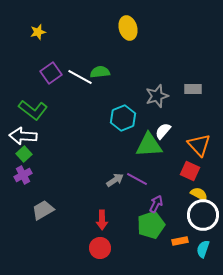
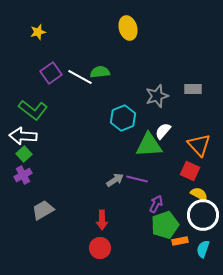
purple line: rotated 15 degrees counterclockwise
green pentagon: moved 14 px right
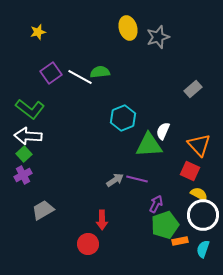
gray rectangle: rotated 42 degrees counterclockwise
gray star: moved 1 px right, 59 px up
green L-shape: moved 3 px left, 1 px up
white semicircle: rotated 18 degrees counterclockwise
white arrow: moved 5 px right
red circle: moved 12 px left, 4 px up
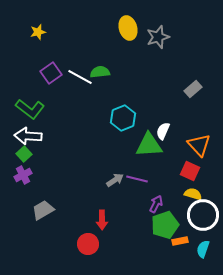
yellow semicircle: moved 6 px left; rotated 12 degrees counterclockwise
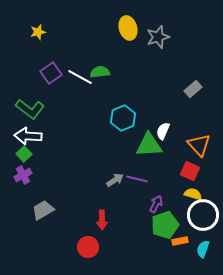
red circle: moved 3 px down
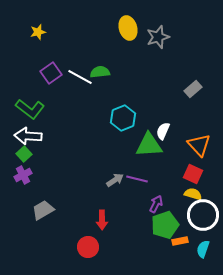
red square: moved 3 px right, 3 px down
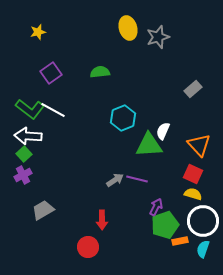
white line: moved 27 px left, 33 px down
purple arrow: moved 3 px down
white circle: moved 6 px down
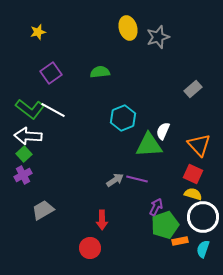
white circle: moved 4 px up
red circle: moved 2 px right, 1 px down
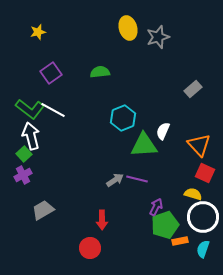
white arrow: moved 3 px right; rotated 72 degrees clockwise
green triangle: moved 5 px left
red square: moved 12 px right, 1 px up
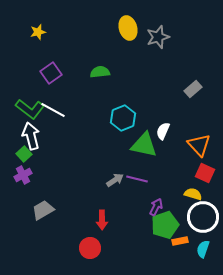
green triangle: rotated 16 degrees clockwise
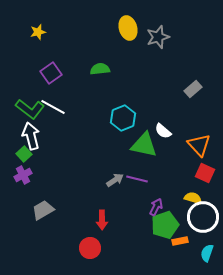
green semicircle: moved 3 px up
white line: moved 3 px up
white semicircle: rotated 72 degrees counterclockwise
yellow semicircle: moved 4 px down
cyan semicircle: moved 4 px right, 4 px down
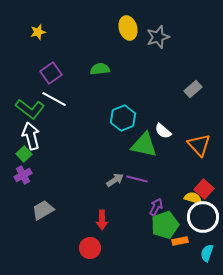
white line: moved 1 px right, 8 px up
red square: moved 1 px left, 16 px down; rotated 18 degrees clockwise
